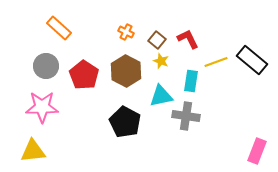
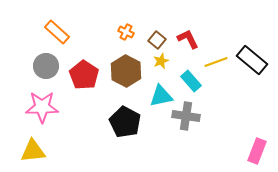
orange rectangle: moved 2 px left, 4 px down
yellow star: rotated 28 degrees clockwise
cyan rectangle: rotated 50 degrees counterclockwise
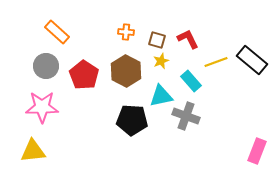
orange cross: rotated 21 degrees counterclockwise
brown square: rotated 24 degrees counterclockwise
gray cross: rotated 12 degrees clockwise
black pentagon: moved 7 px right, 2 px up; rotated 24 degrees counterclockwise
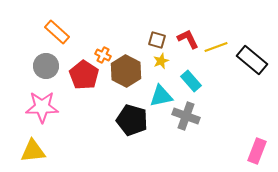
orange cross: moved 23 px left, 23 px down; rotated 21 degrees clockwise
yellow line: moved 15 px up
black pentagon: rotated 12 degrees clockwise
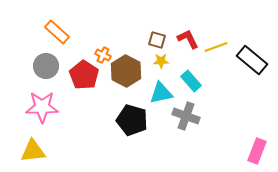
yellow star: rotated 21 degrees clockwise
cyan triangle: moved 3 px up
